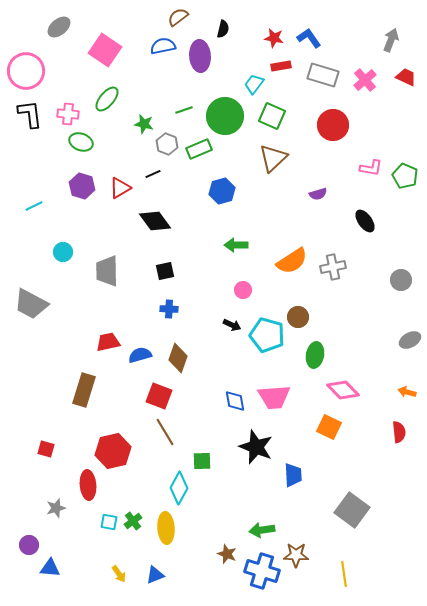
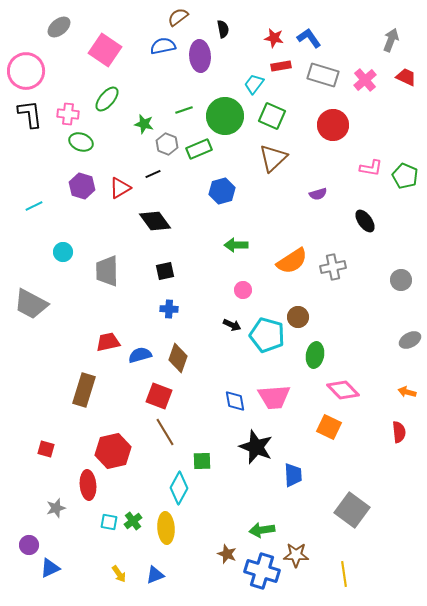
black semicircle at (223, 29): rotated 24 degrees counterclockwise
blue triangle at (50, 568): rotated 30 degrees counterclockwise
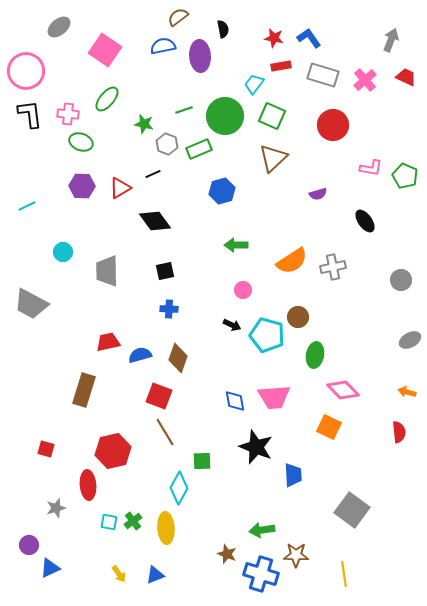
purple hexagon at (82, 186): rotated 15 degrees counterclockwise
cyan line at (34, 206): moved 7 px left
blue cross at (262, 571): moved 1 px left, 3 px down
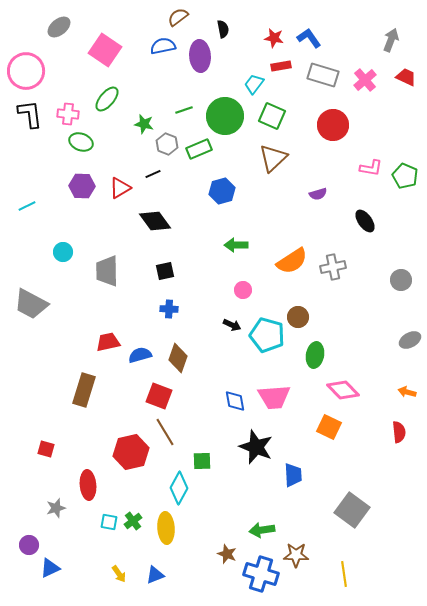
red hexagon at (113, 451): moved 18 px right, 1 px down
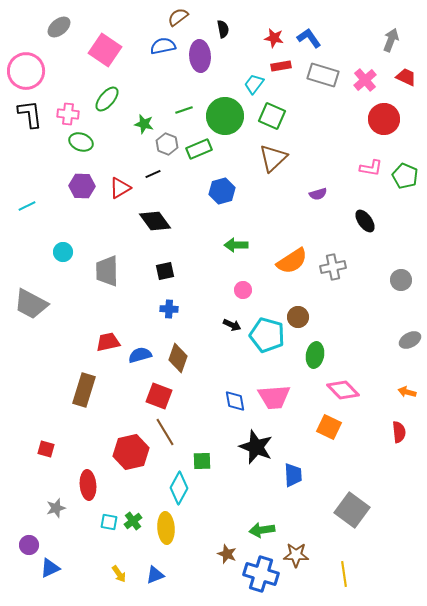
red circle at (333, 125): moved 51 px right, 6 px up
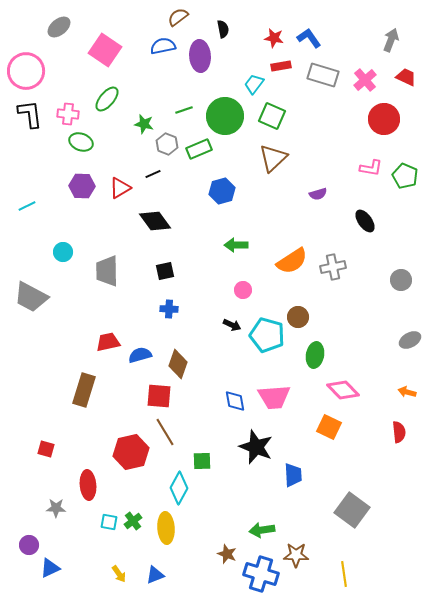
gray trapezoid at (31, 304): moved 7 px up
brown diamond at (178, 358): moved 6 px down
red square at (159, 396): rotated 16 degrees counterclockwise
gray star at (56, 508): rotated 18 degrees clockwise
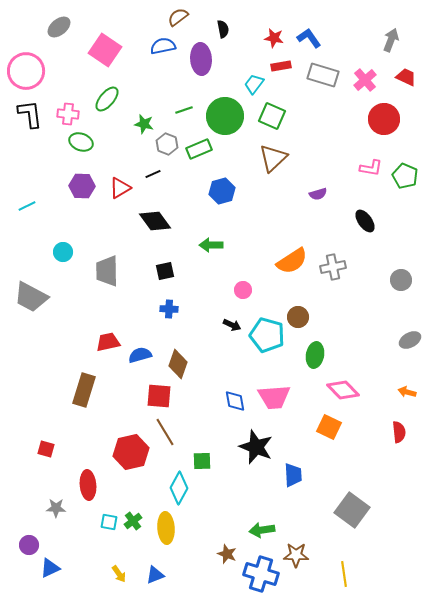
purple ellipse at (200, 56): moved 1 px right, 3 px down
green arrow at (236, 245): moved 25 px left
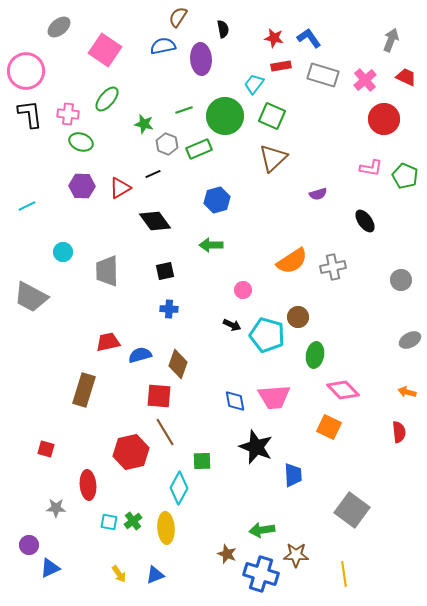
brown semicircle at (178, 17): rotated 20 degrees counterclockwise
blue hexagon at (222, 191): moved 5 px left, 9 px down
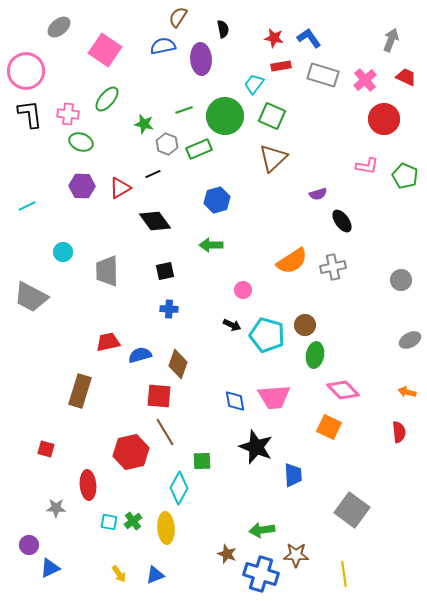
pink L-shape at (371, 168): moved 4 px left, 2 px up
black ellipse at (365, 221): moved 23 px left
brown circle at (298, 317): moved 7 px right, 8 px down
brown rectangle at (84, 390): moved 4 px left, 1 px down
